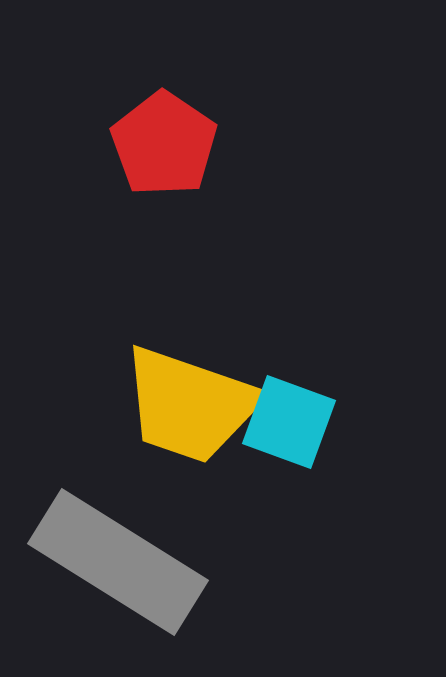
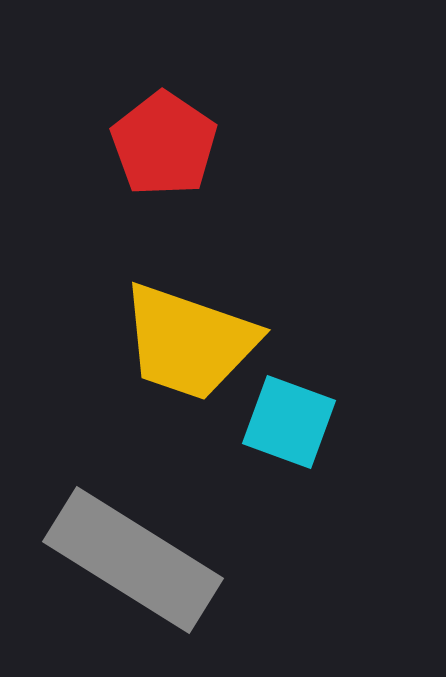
yellow trapezoid: moved 1 px left, 63 px up
gray rectangle: moved 15 px right, 2 px up
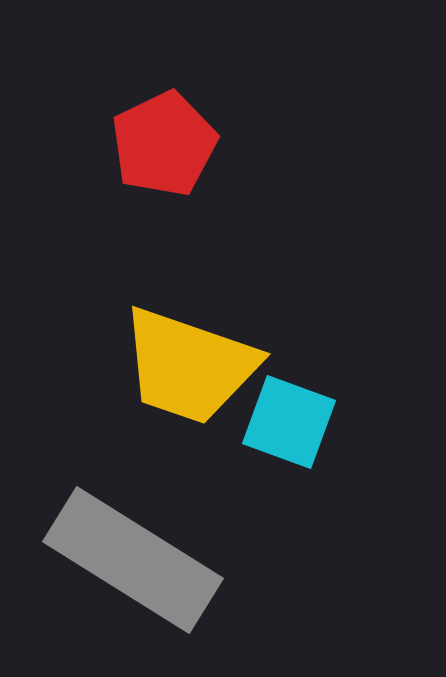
red pentagon: rotated 12 degrees clockwise
yellow trapezoid: moved 24 px down
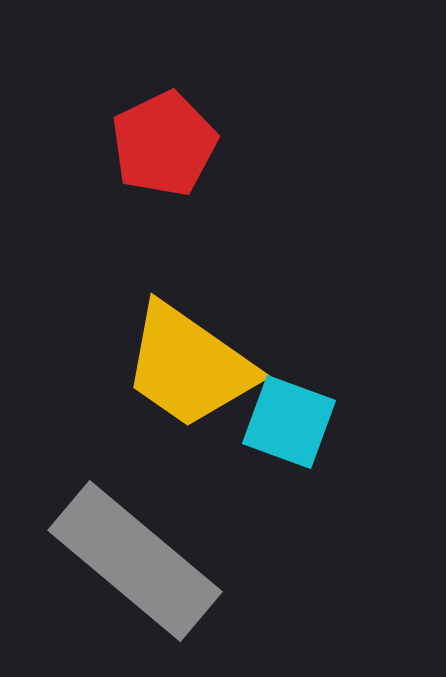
yellow trapezoid: rotated 16 degrees clockwise
gray rectangle: moved 2 px right, 1 px down; rotated 8 degrees clockwise
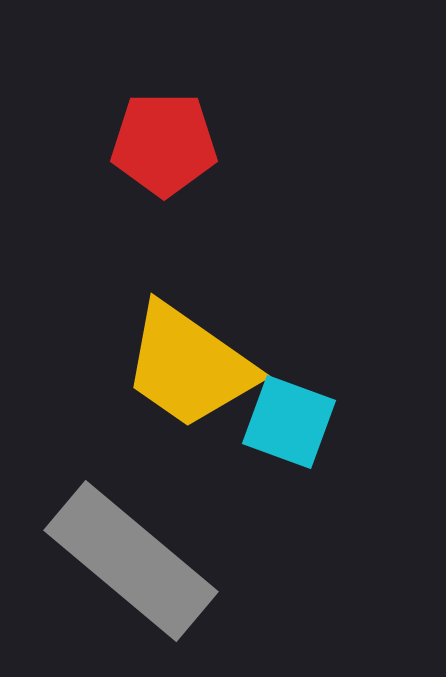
red pentagon: rotated 26 degrees clockwise
gray rectangle: moved 4 px left
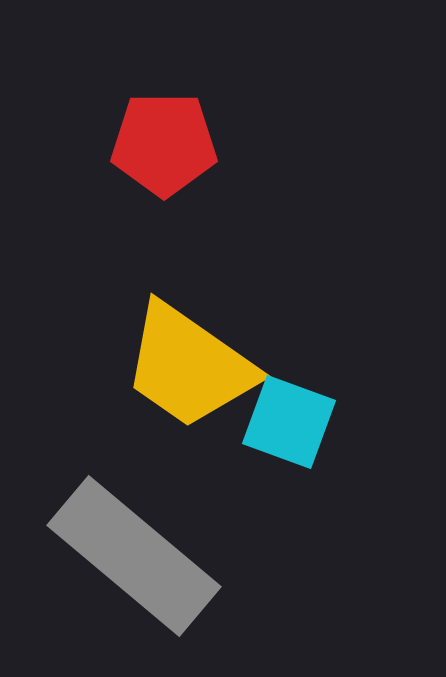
gray rectangle: moved 3 px right, 5 px up
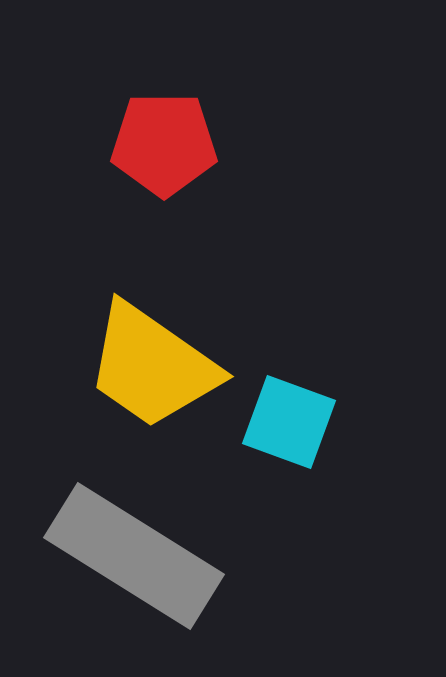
yellow trapezoid: moved 37 px left
gray rectangle: rotated 8 degrees counterclockwise
